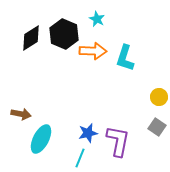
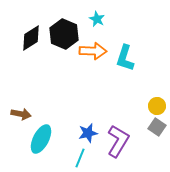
yellow circle: moved 2 px left, 9 px down
purple L-shape: rotated 20 degrees clockwise
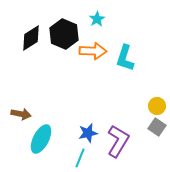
cyan star: rotated 14 degrees clockwise
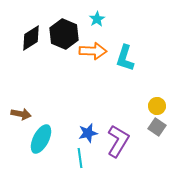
cyan line: rotated 30 degrees counterclockwise
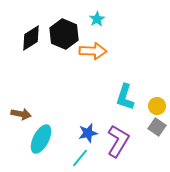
cyan L-shape: moved 39 px down
cyan line: rotated 48 degrees clockwise
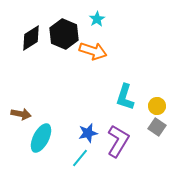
orange arrow: rotated 16 degrees clockwise
cyan ellipse: moved 1 px up
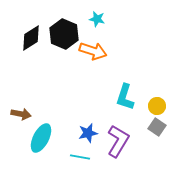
cyan star: rotated 28 degrees counterclockwise
cyan line: moved 1 px up; rotated 60 degrees clockwise
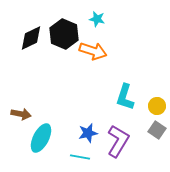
black diamond: rotated 8 degrees clockwise
gray square: moved 3 px down
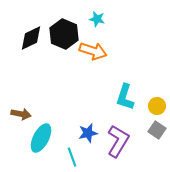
cyan line: moved 8 px left; rotated 60 degrees clockwise
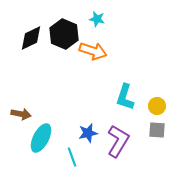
gray square: rotated 30 degrees counterclockwise
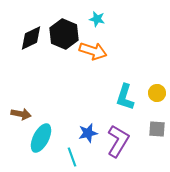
yellow circle: moved 13 px up
gray square: moved 1 px up
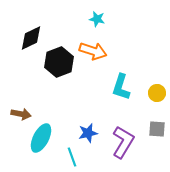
black hexagon: moved 5 px left, 28 px down; rotated 16 degrees clockwise
cyan L-shape: moved 4 px left, 10 px up
purple L-shape: moved 5 px right, 1 px down
